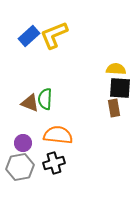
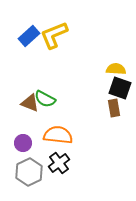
black square: rotated 15 degrees clockwise
green semicircle: rotated 65 degrees counterclockwise
black cross: moved 5 px right; rotated 20 degrees counterclockwise
gray hexagon: moved 9 px right, 5 px down; rotated 16 degrees counterclockwise
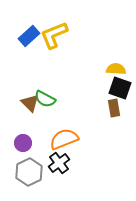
brown triangle: rotated 24 degrees clockwise
orange semicircle: moved 6 px right, 4 px down; rotated 28 degrees counterclockwise
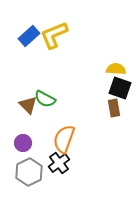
brown triangle: moved 2 px left, 2 px down
orange semicircle: rotated 48 degrees counterclockwise
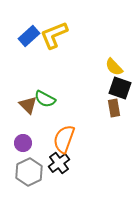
yellow semicircle: moved 2 px left, 2 px up; rotated 138 degrees counterclockwise
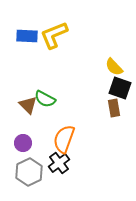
blue rectangle: moved 2 px left; rotated 45 degrees clockwise
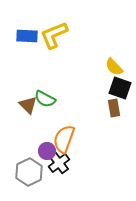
purple circle: moved 24 px right, 8 px down
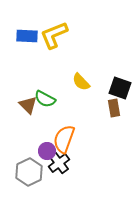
yellow semicircle: moved 33 px left, 15 px down
